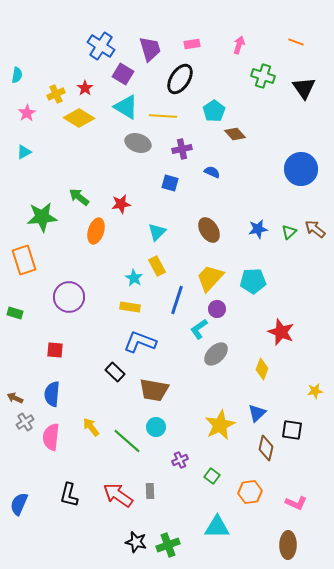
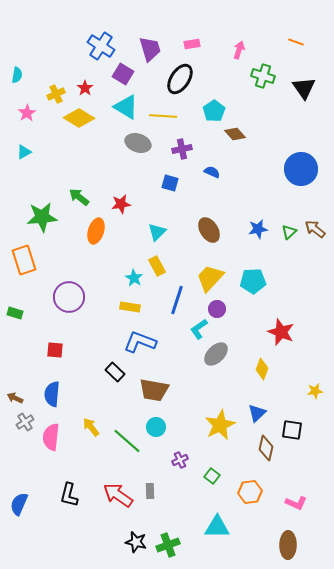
pink arrow at (239, 45): moved 5 px down
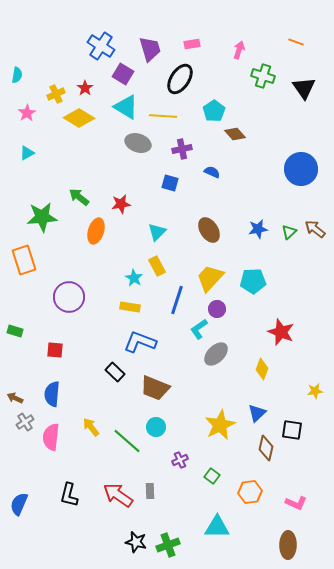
cyan triangle at (24, 152): moved 3 px right, 1 px down
green rectangle at (15, 313): moved 18 px down
brown trapezoid at (154, 390): moved 1 px right, 2 px up; rotated 12 degrees clockwise
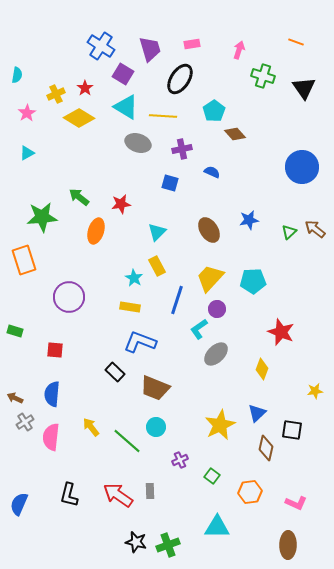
blue circle at (301, 169): moved 1 px right, 2 px up
blue star at (258, 229): moved 9 px left, 9 px up
